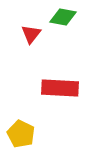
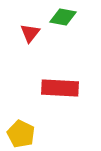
red triangle: moved 1 px left, 1 px up
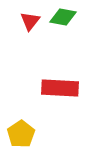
red triangle: moved 12 px up
yellow pentagon: rotated 12 degrees clockwise
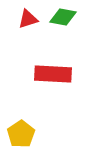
red triangle: moved 2 px left, 2 px up; rotated 35 degrees clockwise
red rectangle: moved 7 px left, 14 px up
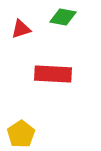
red triangle: moved 7 px left, 10 px down
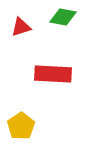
red triangle: moved 2 px up
yellow pentagon: moved 8 px up
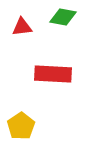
red triangle: moved 1 px right; rotated 10 degrees clockwise
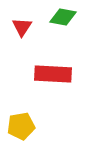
red triangle: rotated 50 degrees counterclockwise
yellow pentagon: rotated 24 degrees clockwise
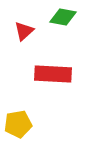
red triangle: moved 2 px right, 4 px down; rotated 15 degrees clockwise
yellow pentagon: moved 3 px left, 2 px up
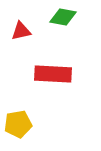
red triangle: moved 3 px left; rotated 30 degrees clockwise
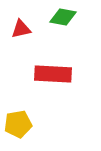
red triangle: moved 2 px up
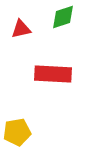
green diamond: rotated 28 degrees counterclockwise
yellow pentagon: moved 1 px left, 8 px down
